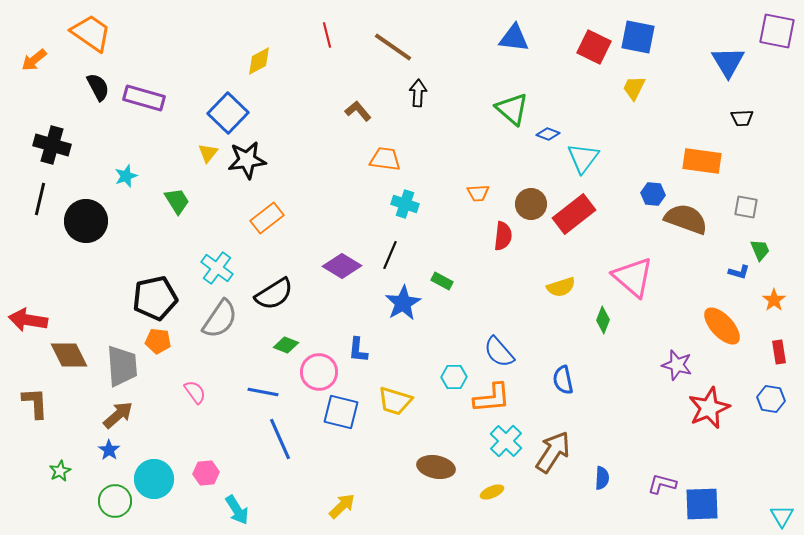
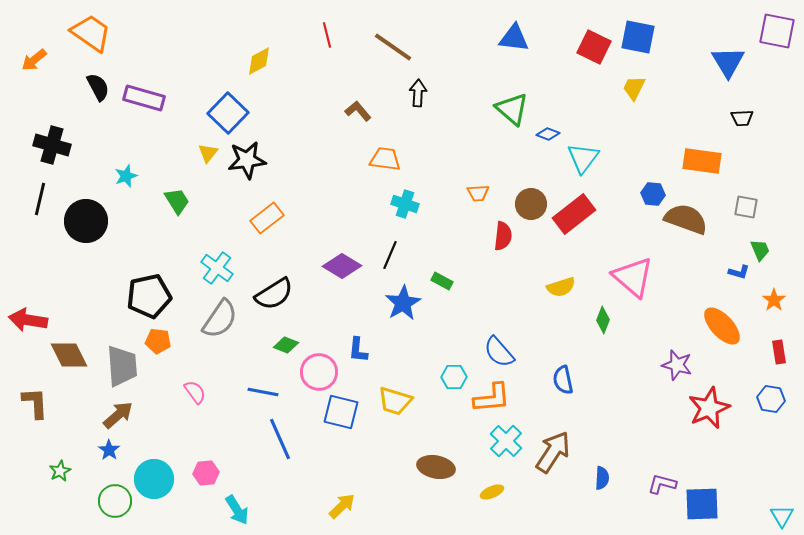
black pentagon at (155, 298): moved 6 px left, 2 px up
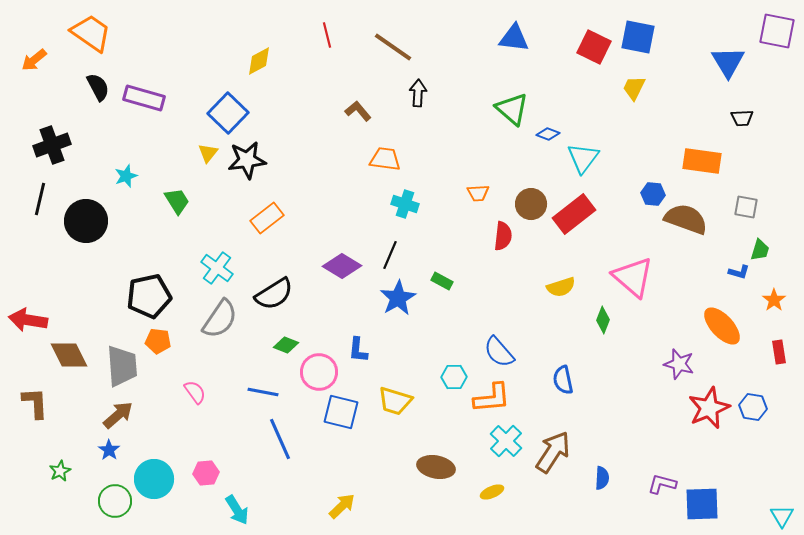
black cross at (52, 145): rotated 36 degrees counterclockwise
green trapezoid at (760, 250): rotated 40 degrees clockwise
blue star at (403, 303): moved 5 px left, 5 px up
purple star at (677, 365): moved 2 px right, 1 px up
blue hexagon at (771, 399): moved 18 px left, 8 px down
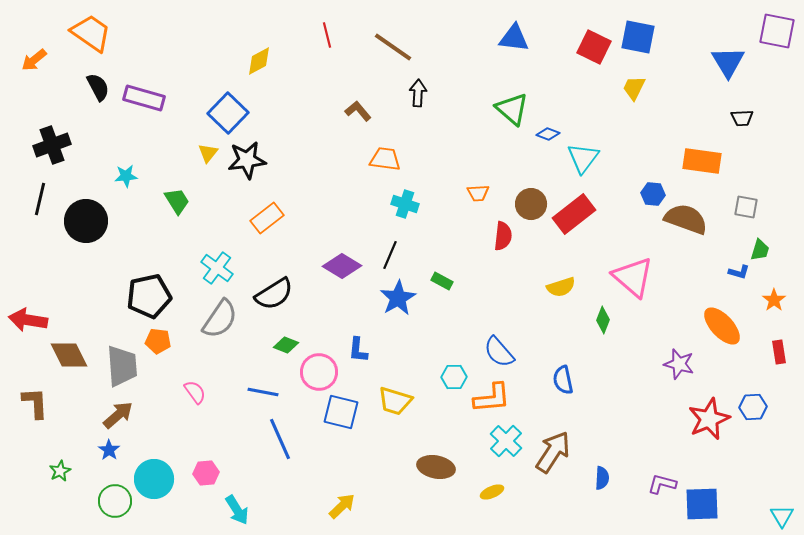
cyan star at (126, 176): rotated 15 degrees clockwise
blue hexagon at (753, 407): rotated 12 degrees counterclockwise
red star at (709, 408): moved 11 px down
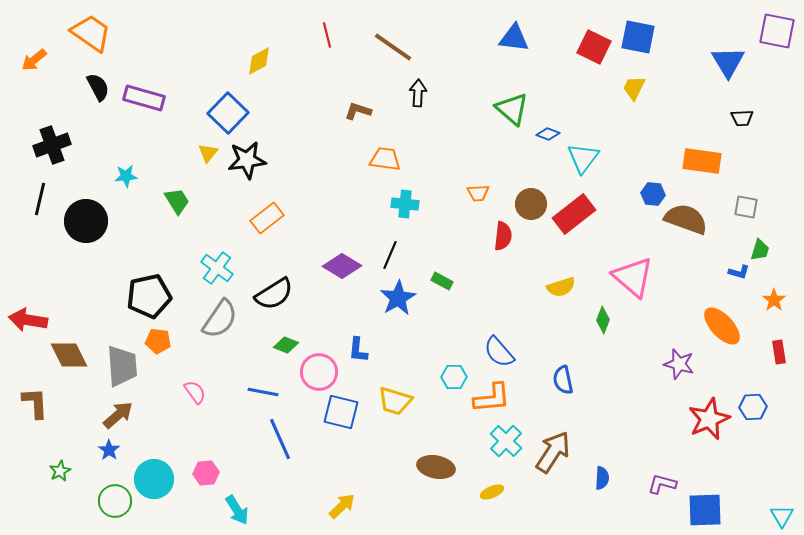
brown L-shape at (358, 111): rotated 32 degrees counterclockwise
cyan cross at (405, 204): rotated 12 degrees counterclockwise
blue square at (702, 504): moved 3 px right, 6 px down
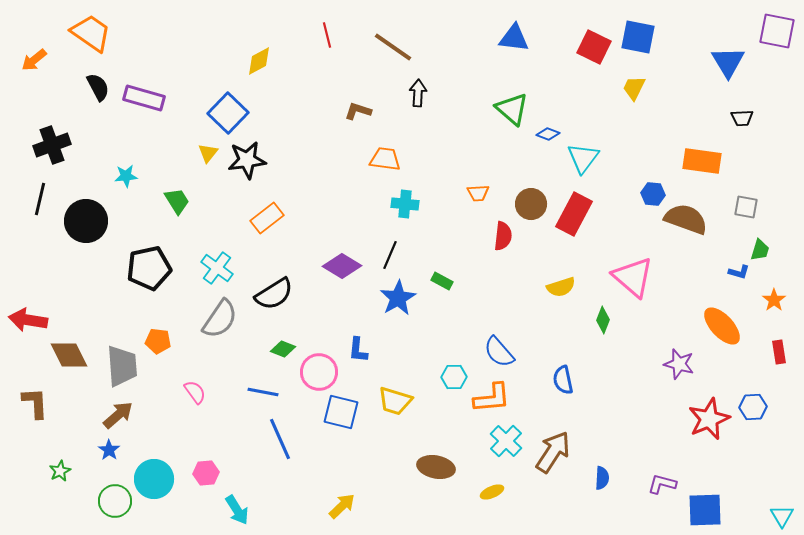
red rectangle at (574, 214): rotated 24 degrees counterclockwise
black pentagon at (149, 296): moved 28 px up
green diamond at (286, 345): moved 3 px left, 4 px down
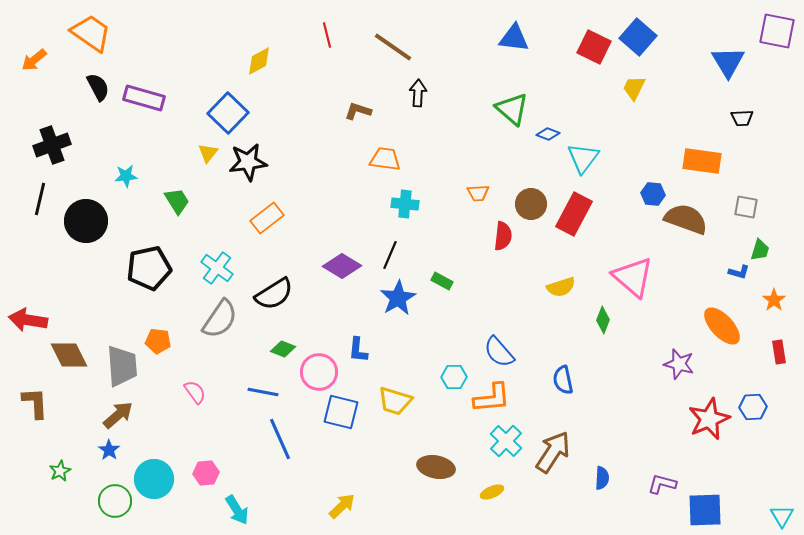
blue square at (638, 37): rotated 30 degrees clockwise
black star at (247, 160): moved 1 px right, 2 px down
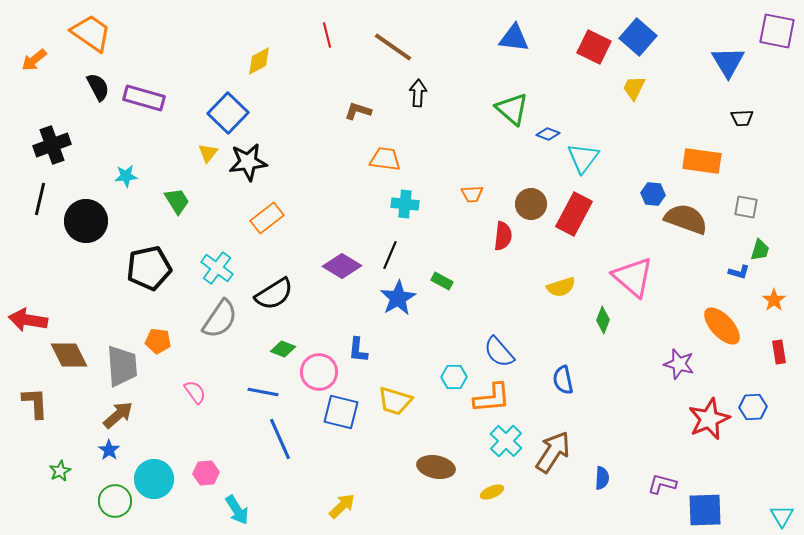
orange trapezoid at (478, 193): moved 6 px left, 1 px down
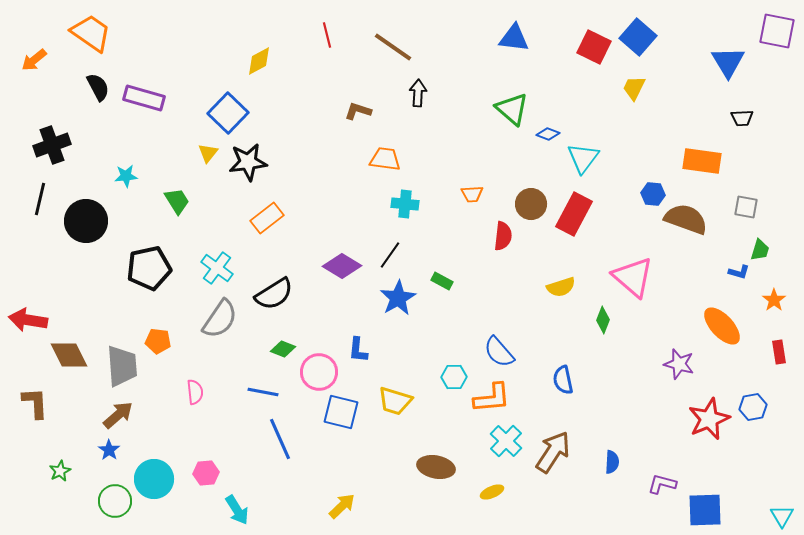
black line at (390, 255): rotated 12 degrees clockwise
pink semicircle at (195, 392): rotated 30 degrees clockwise
blue hexagon at (753, 407): rotated 8 degrees counterclockwise
blue semicircle at (602, 478): moved 10 px right, 16 px up
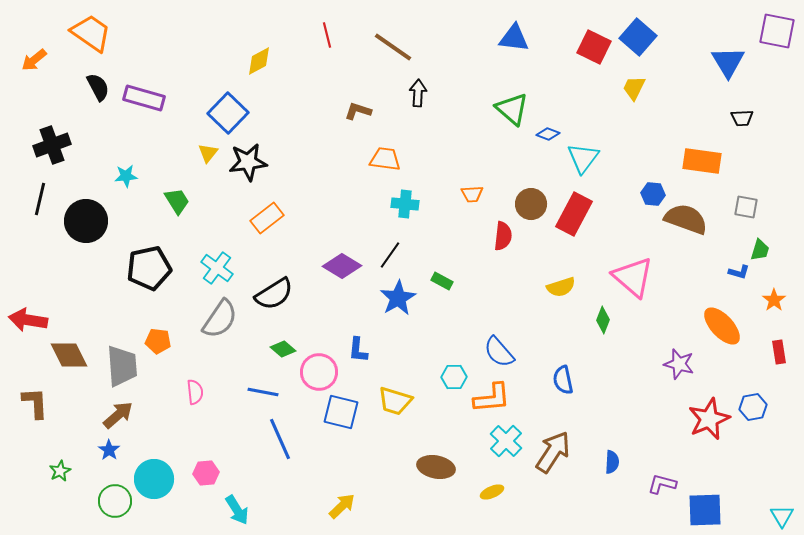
green diamond at (283, 349): rotated 20 degrees clockwise
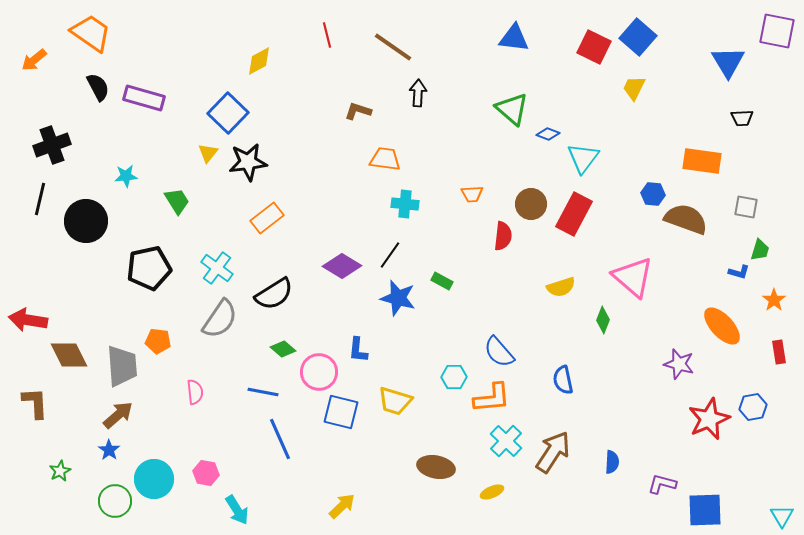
blue star at (398, 298): rotated 27 degrees counterclockwise
pink hexagon at (206, 473): rotated 15 degrees clockwise
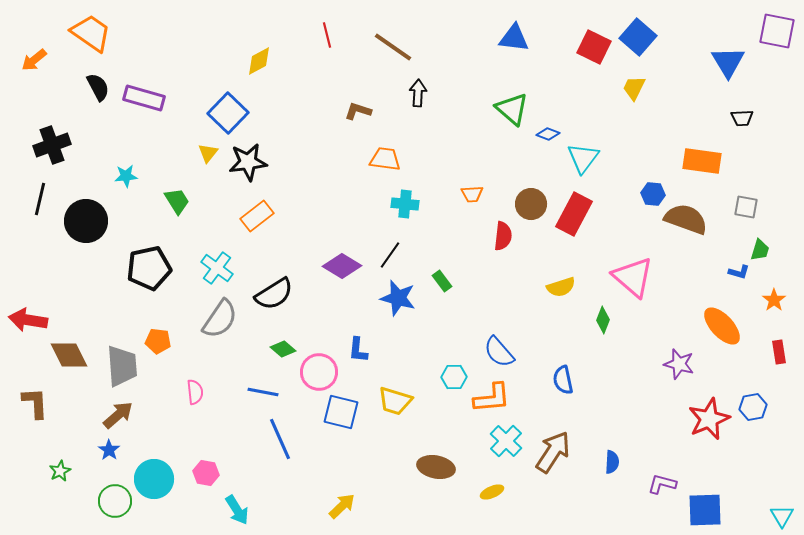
orange rectangle at (267, 218): moved 10 px left, 2 px up
green rectangle at (442, 281): rotated 25 degrees clockwise
